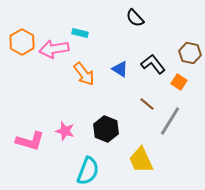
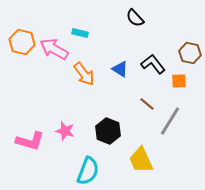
orange hexagon: rotated 15 degrees counterclockwise
pink arrow: rotated 40 degrees clockwise
orange square: moved 1 px up; rotated 35 degrees counterclockwise
black hexagon: moved 2 px right, 2 px down
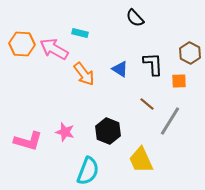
orange hexagon: moved 2 px down; rotated 10 degrees counterclockwise
brown hexagon: rotated 15 degrees clockwise
black L-shape: rotated 35 degrees clockwise
pink star: moved 1 px down
pink L-shape: moved 2 px left
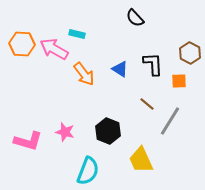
cyan rectangle: moved 3 px left, 1 px down
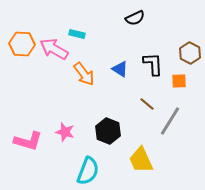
black semicircle: rotated 72 degrees counterclockwise
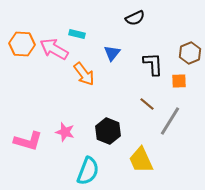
brown hexagon: rotated 10 degrees clockwise
blue triangle: moved 8 px left, 16 px up; rotated 36 degrees clockwise
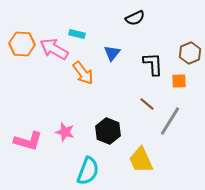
orange arrow: moved 1 px left, 1 px up
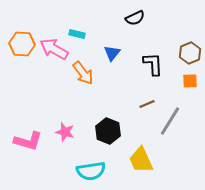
orange square: moved 11 px right
brown line: rotated 63 degrees counterclockwise
cyan semicircle: moved 3 px right; rotated 60 degrees clockwise
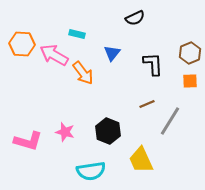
pink arrow: moved 6 px down
